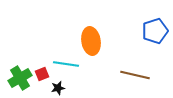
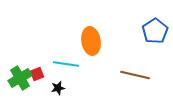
blue pentagon: rotated 15 degrees counterclockwise
red square: moved 5 px left
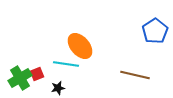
orange ellipse: moved 11 px left, 5 px down; rotated 32 degrees counterclockwise
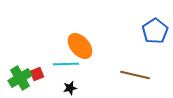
cyan line: rotated 10 degrees counterclockwise
black star: moved 12 px right
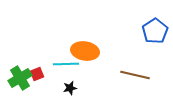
orange ellipse: moved 5 px right, 5 px down; rotated 40 degrees counterclockwise
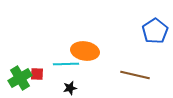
red square: rotated 24 degrees clockwise
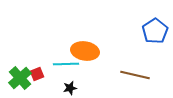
red square: rotated 24 degrees counterclockwise
green cross: rotated 10 degrees counterclockwise
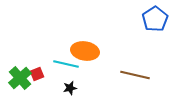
blue pentagon: moved 12 px up
cyan line: rotated 15 degrees clockwise
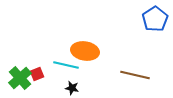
cyan line: moved 1 px down
black star: moved 2 px right; rotated 24 degrees clockwise
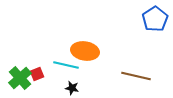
brown line: moved 1 px right, 1 px down
